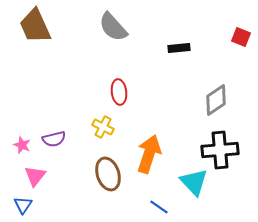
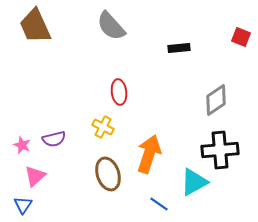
gray semicircle: moved 2 px left, 1 px up
pink triangle: rotated 10 degrees clockwise
cyan triangle: rotated 44 degrees clockwise
blue line: moved 3 px up
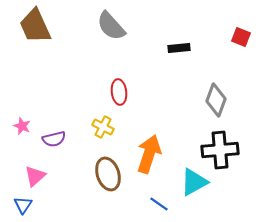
gray diamond: rotated 36 degrees counterclockwise
pink star: moved 19 px up
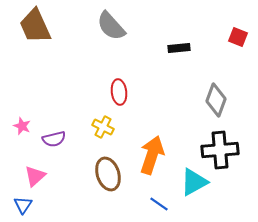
red square: moved 3 px left
orange arrow: moved 3 px right, 1 px down
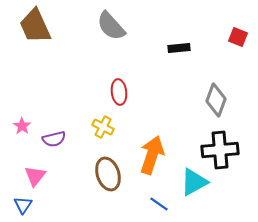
pink star: rotated 12 degrees clockwise
pink triangle: rotated 10 degrees counterclockwise
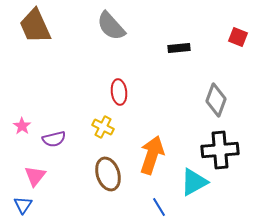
blue line: moved 3 px down; rotated 24 degrees clockwise
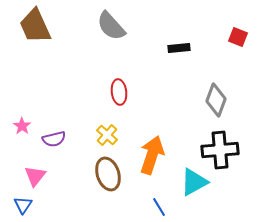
yellow cross: moved 4 px right, 8 px down; rotated 15 degrees clockwise
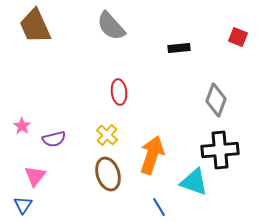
cyan triangle: rotated 48 degrees clockwise
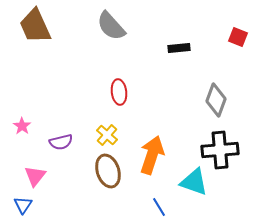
purple semicircle: moved 7 px right, 3 px down
brown ellipse: moved 3 px up
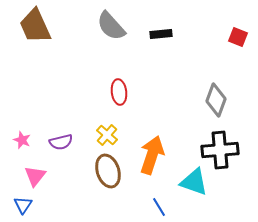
black rectangle: moved 18 px left, 14 px up
pink star: moved 14 px down; rotated 12 degrees counterclockwise
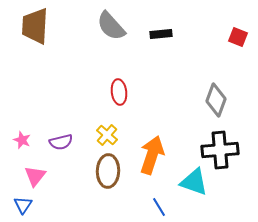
brown trapezoid: rotated 27 degrees clockwise
brown ellipse: rotated 20 degrees clockwise
